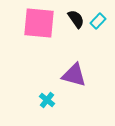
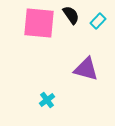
black semicircle: moved 5 px left, 4 px up
purple triangle: moved 12 px right, 6 px up
cyan cross: rotated 14 degrees clockwise
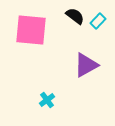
black semicircle: moved 4 px right, 1 px down; rotated 18 degrees counterclockwise
pink square: moved 8 px left, 7 px down
purple triangle: moved 4 px up; rotated 44 degrees counterclockwise
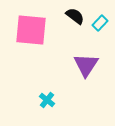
cyan rectangle: moved 2 px right, 2 px down
purple triangle: rotated 28 degrees counterclockwise
cyan cross: rotated 14 degrees counterclockwise
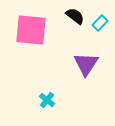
purple triangle: moved 1 px up
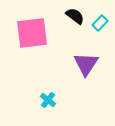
pink square: moved 1 px right, 3 px down; rotated 12 degrees counterclockwise
cyan cross: moved 1 px right
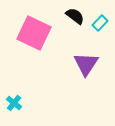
pink square: moved 2 px right; rotated 32 degrees clockwise
cyan cross: moved 34 px left, 3 px down
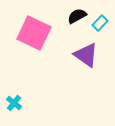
black semicircle: moved 2 px right; rotated 66 degrees counterclockwise
purple triangle: moved 9 px up; rotated 28 degrees counterclockwise
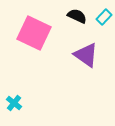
black semicircle: rotated 54 degrees clockwise
cyan rectangle: moved 4 px right, 6 px up
